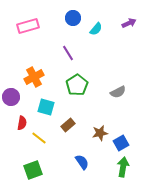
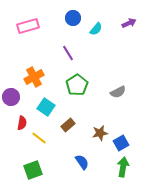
cyan square: rotated 18 degrees clockwise
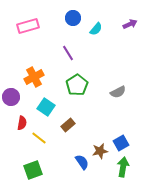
purple arrow: moved 1 px right, 1 px down
brown star: moved 18 px down
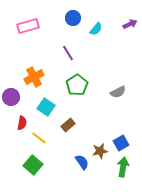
green square: moved 5 px up; rotated 30 degrees counterclockwise
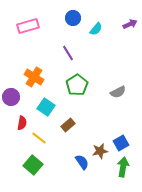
orange cross: rotated 30 degrees counterclockwise
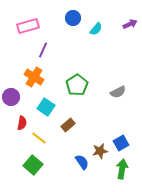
purple line: moved 25 px left, 3 px up; rotated 56 degrees clockwise
green arrow: moved 1 px left, 2 px down
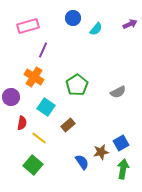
brown star: moved 1 px right, 1 px down
green arrow: moved 1 px right
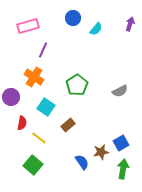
purple arrow: rotated 48 degrees counterclockwise
gray semicircle: moved 2 px right, 1 px up
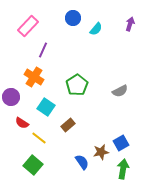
pink rectangle: rotated 30 degrees counterclockwise
red semicircle: rotated 112 degrees clockwise
